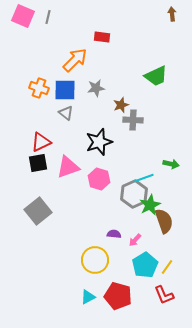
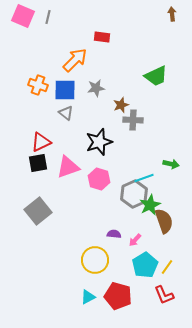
orange cross: moved 1 px left, 3 px up
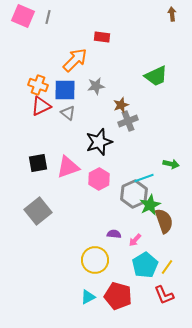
gray star: moved 2 px up
gray triangle: moved 2 px right
gray cross: moved 5 px left, 1 px down; rotated 24 degrees counterclockwise
red triangle: moved 36 px up
pink hexagon: rotated 15 degrees clockwise
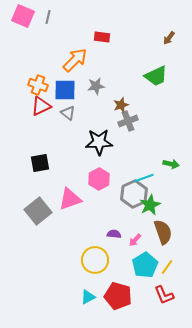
brown arrow: moved 3 px left, 24 px down; rotated 136 degrees counterclockwise
black star: rotated 16 degrees clockwise
black square: moved 2 px right
pink triangle: moved 2 px right, 32 px down
brown semicircle: moved 1 px left, 11 px down
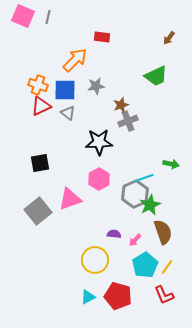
gray hexagon: moved 1 px right
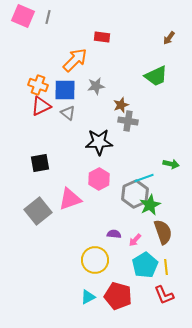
gray cross: rotated 30 degrees clockwise
yellow line: moved 1 px left; rotated 42 degrees counterclockwise
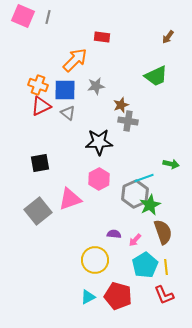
brown arrow: moved 1 px left, 1 px up
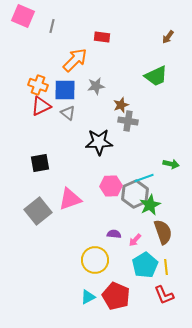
gray line: moved 4 px right, 9 px down
pink hexagon: moved 12 px right, 7 px down; rotated 25 degrees clockwise
red pentagon: moved 2 px left; rotated 8 degrees clockwise
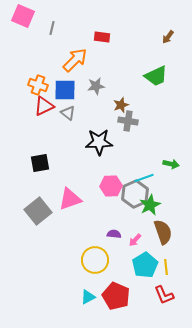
gray line: moved 2 px down
red triangle: moved 3 px right
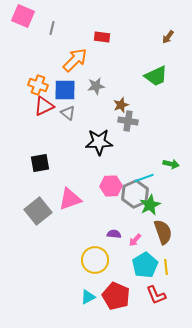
red L-shape: moved 8 px left
